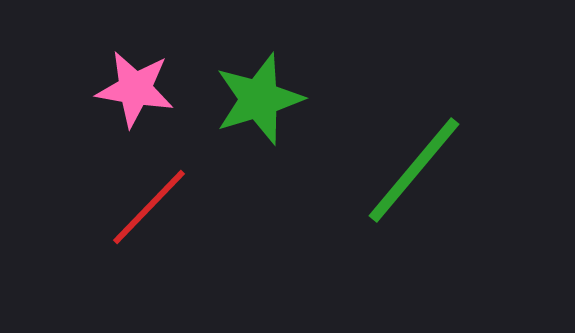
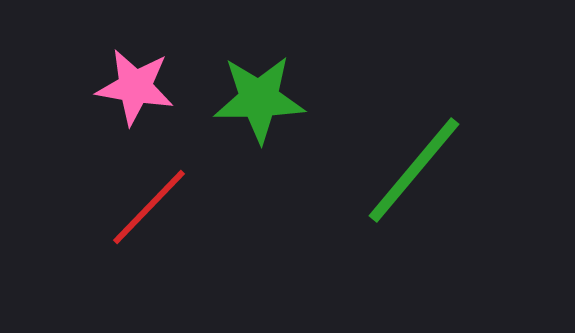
pink star: moved 2 px up
green star: rotated 16 degrees clockwise
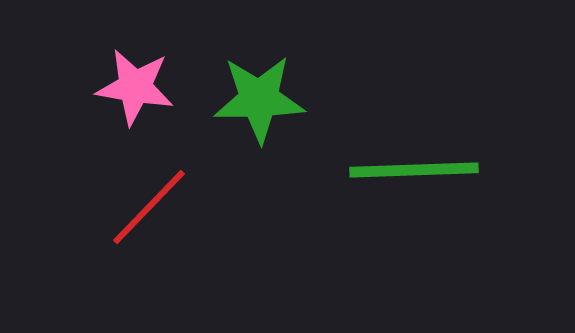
green line: rotated 48 degrees clockwise
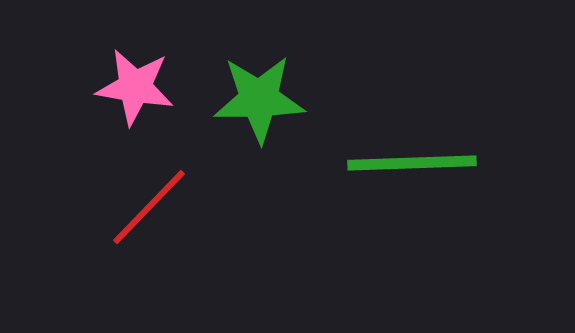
green line: moved 2 px left, 7 px up
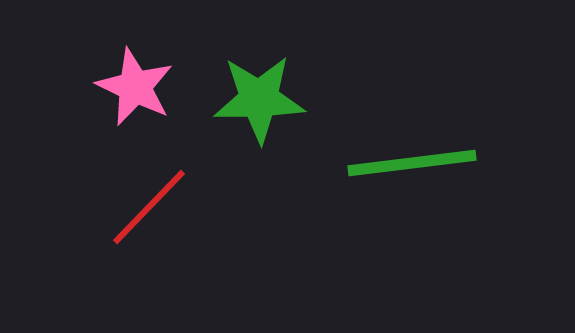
pink star: rotated 16 degrees clockwise
green line: rotated 5 degrees counterclockwise
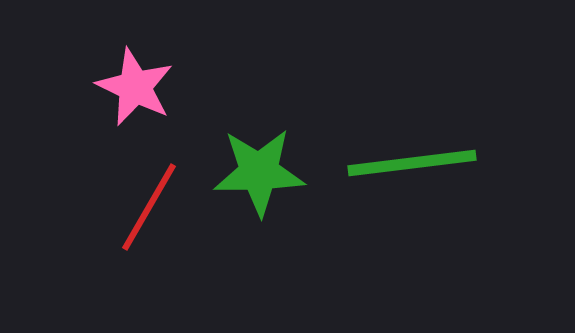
green star: moved 73 px down
red line: rotated 14 degrees counterclockwise
